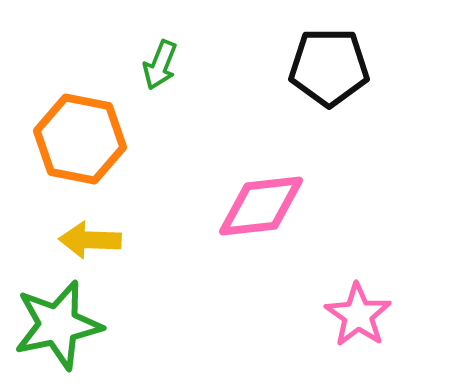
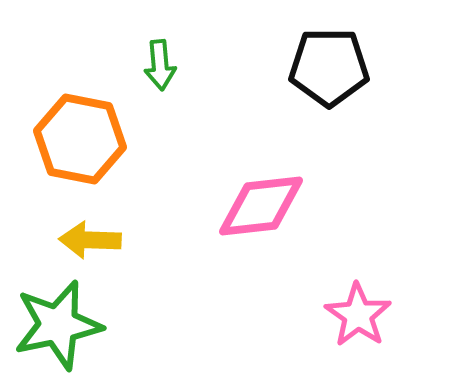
green arrow: rotated 27 degrees counterclockwise
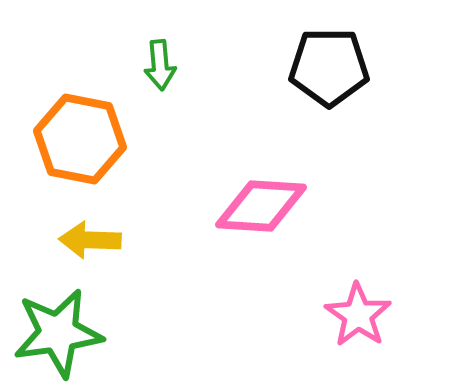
pink diamond: rotated 10 degrees clockwise
green star: moved 8 px down; rotated 4 degrees clockwise
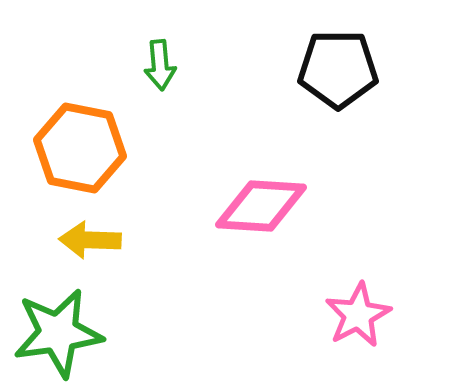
black pentagon: moved 9 px right, 2 px down
orange hexagon: moved 9 px down
pink star: rotated 10 degrees clockwise
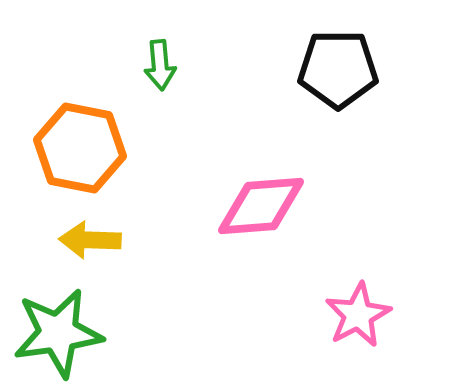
pink diamond: rotated 8 degrees counterclockwise
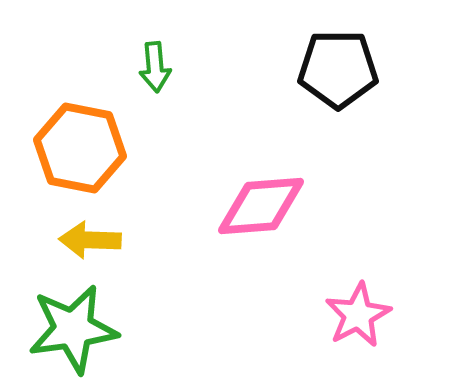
green arrow: moved 5 px left, 2 px down
green star: moved 15 px right, 4 px up
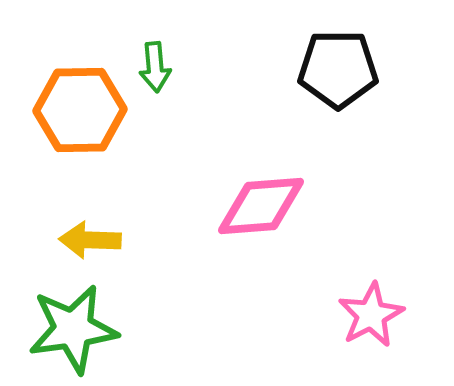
orange hexagon: moved 38 px up; rotated 12 degrees counterclockwise
pink star: moved 13 px right
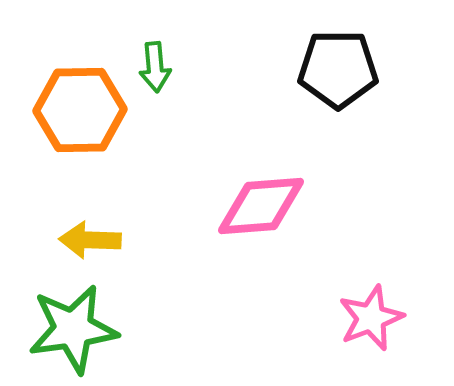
pink star: moved 3 px down; rotated 6 degrees clockwise
